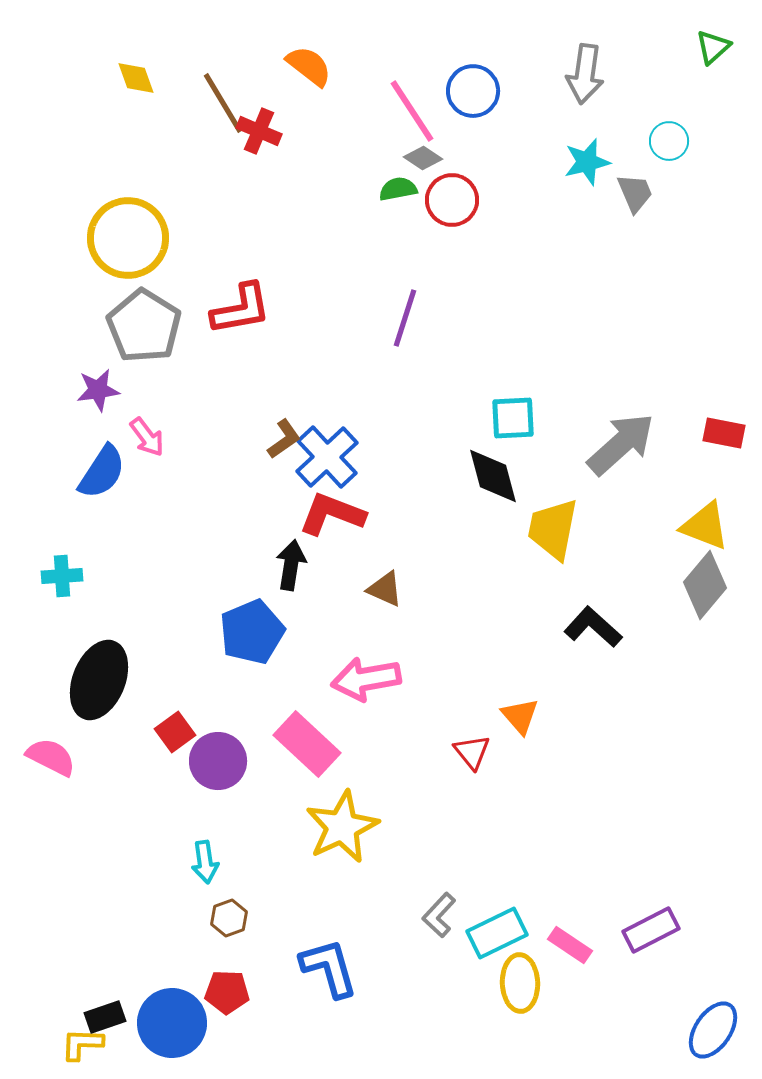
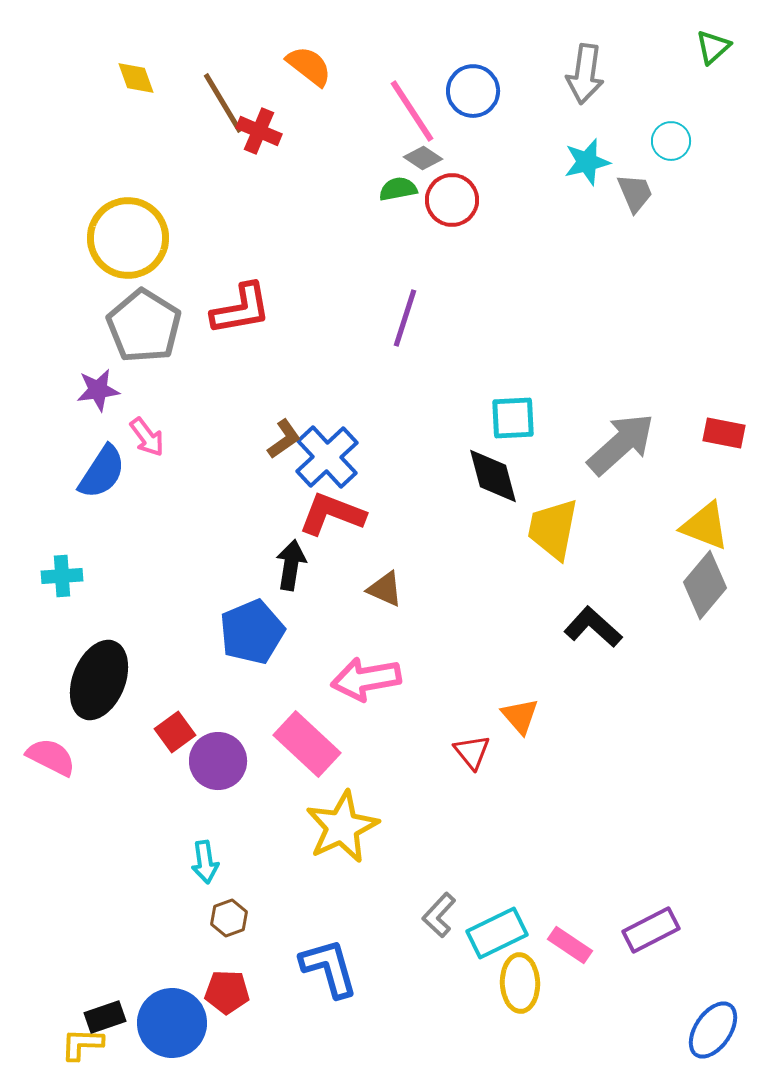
cyan circle at (669, 141): moved 2 px right
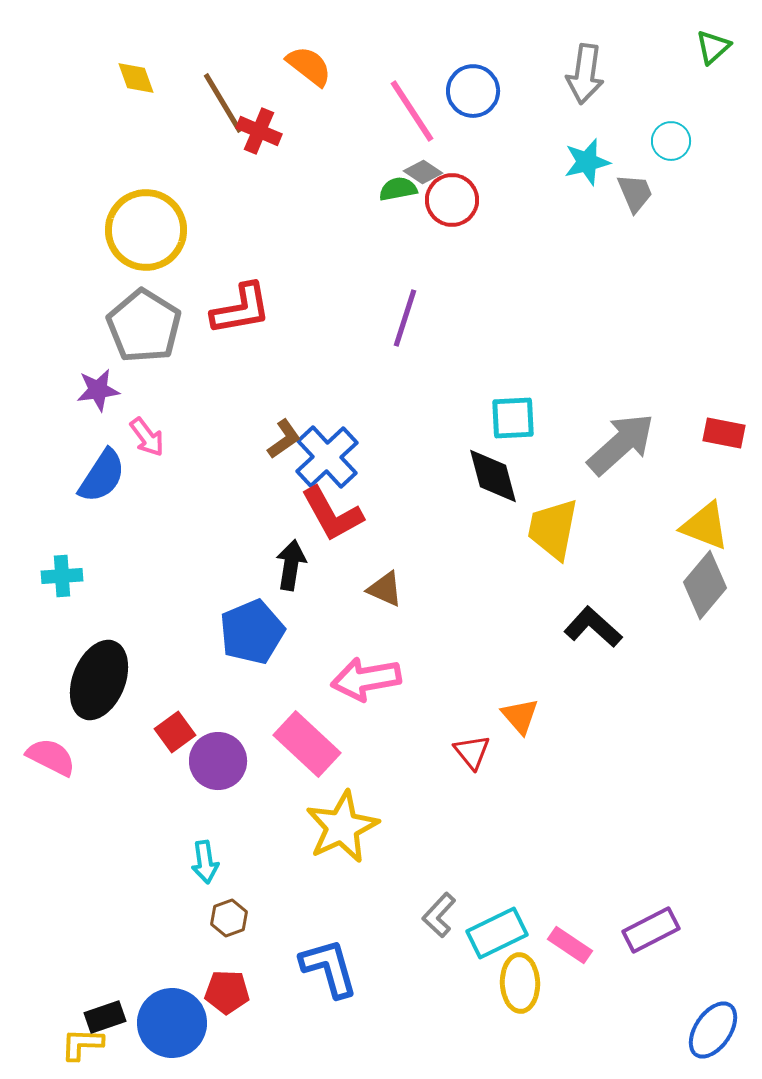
gray diamond at (423, 158): moved 14 px down
yellow circle at (128, 238): moved 18 px right, 8 px up
blue semicircle at (102, 472): moved 4 px down
red L-shape at (332, 514): rotated 140 degrees counterclockwise
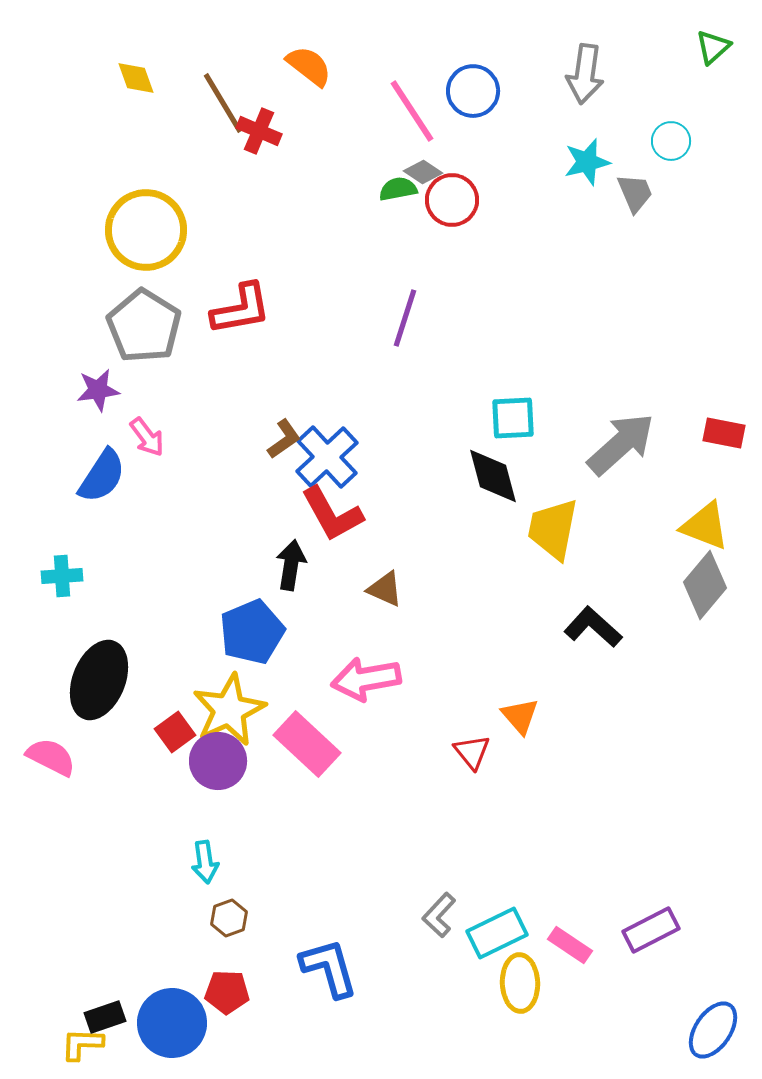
yellow star at (342, 827): moved 113 px left, 117 px up
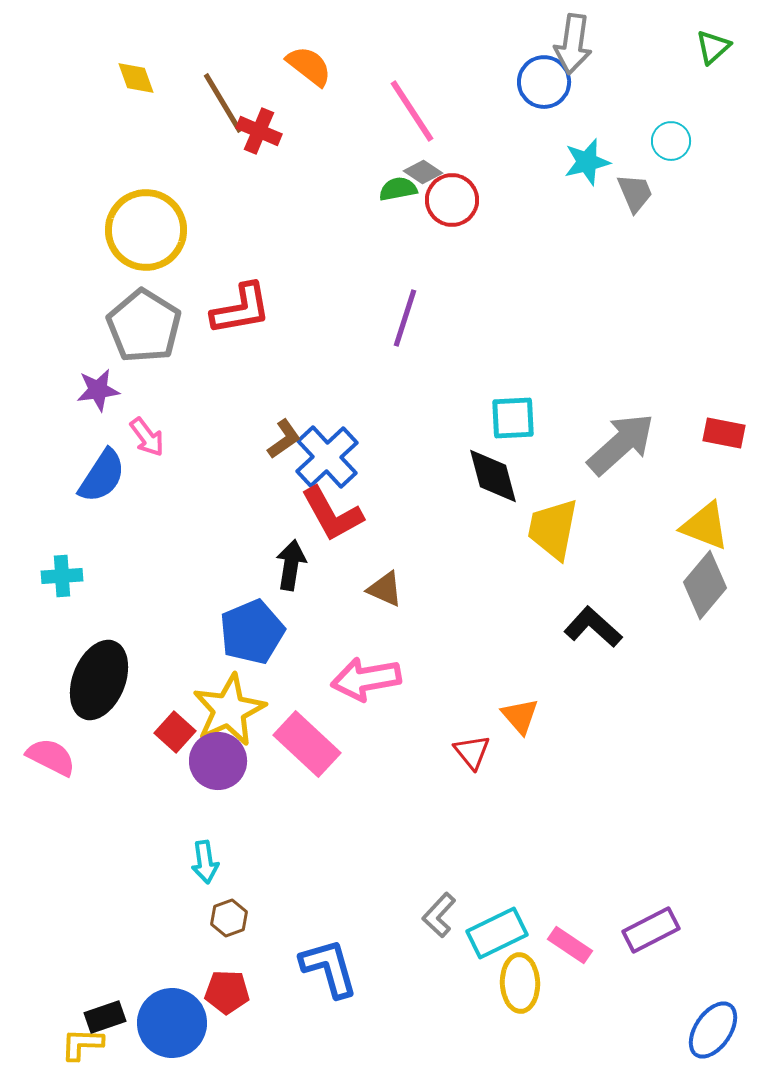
gray arrow at (585, 74): moved 12 px left, 30 px up
blue circle at (473, 91): moved 71 px right, 9 px up
red square at (175, 732): rotated 12 degrees counterclockwise
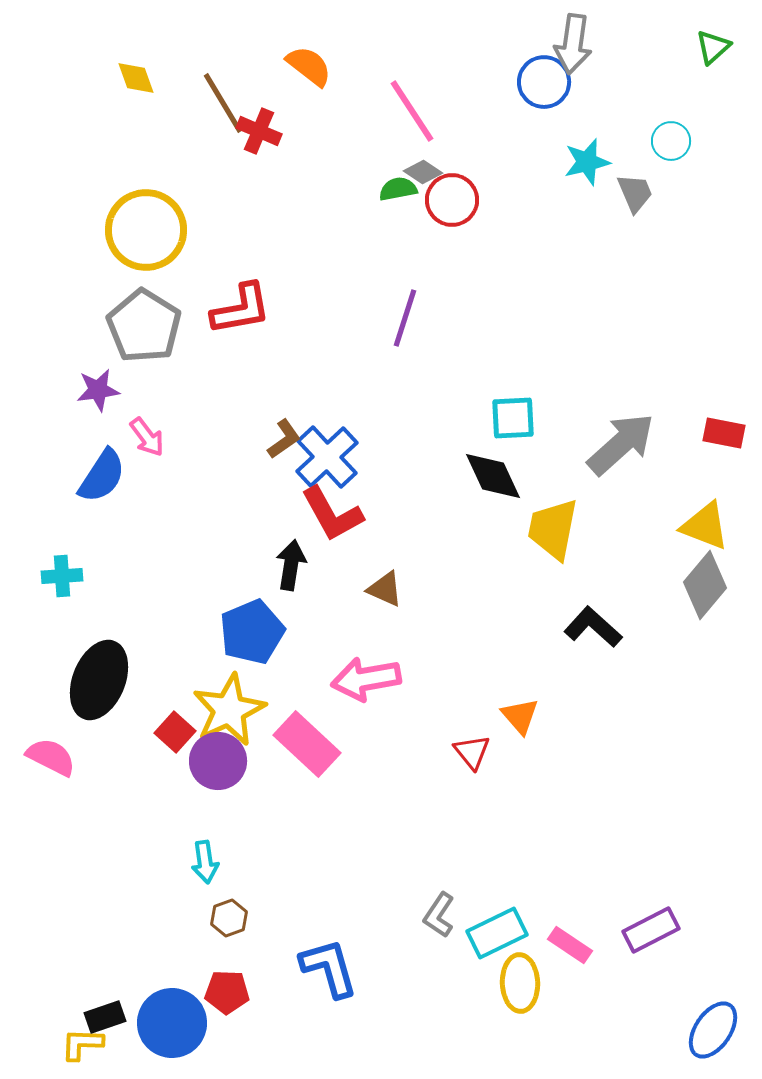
black diamond at (493, 476): rotated 10 degrees counterclockwise
gray L-shape at (439, 915): rotated 9 degrees counterclockwise
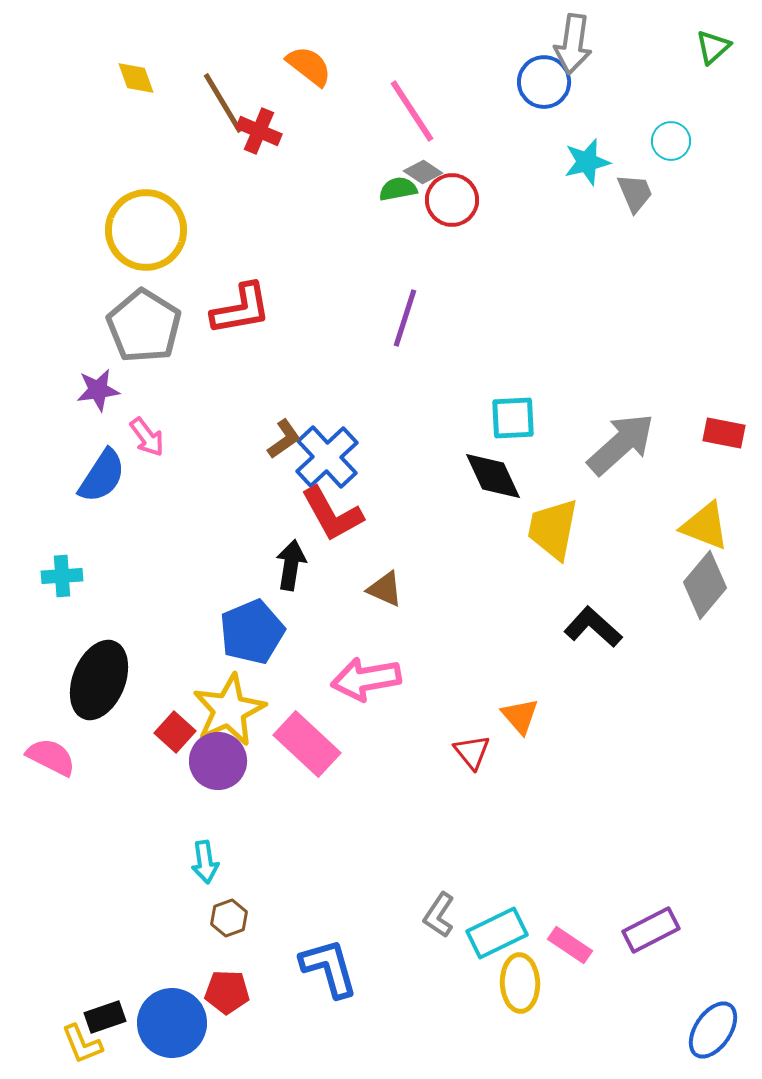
yellow L-shape at (82, 1044): rotated 114 degrees counterclockwise
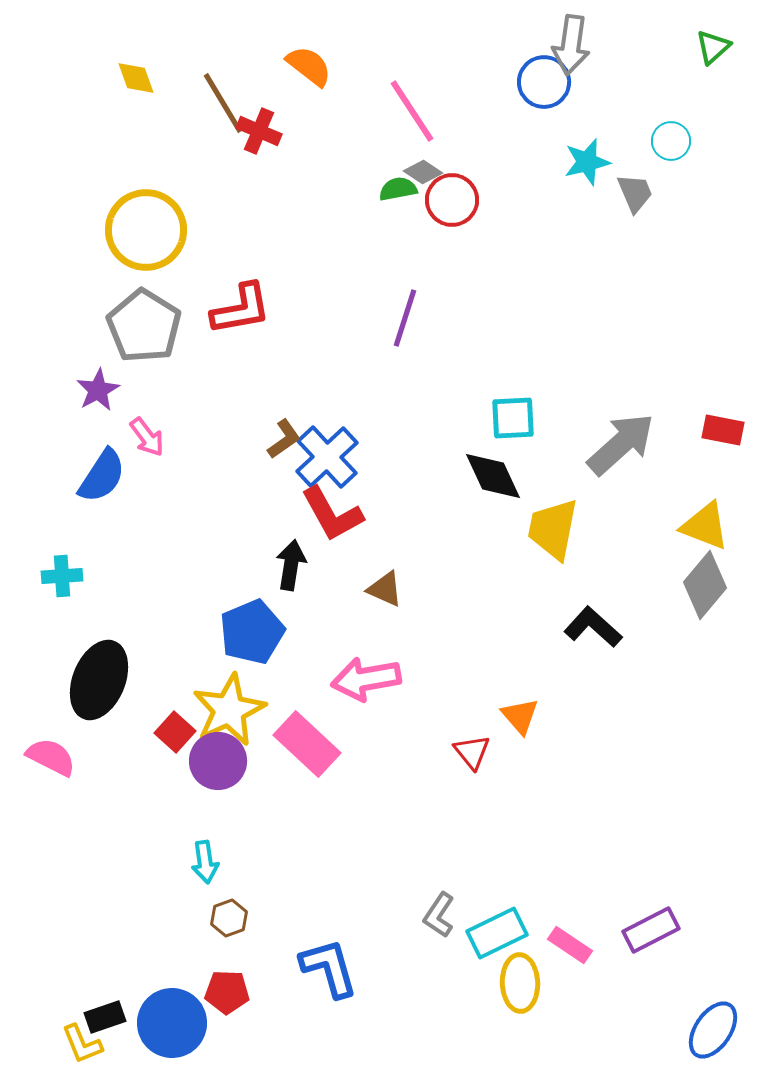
gray arrow at (573, 44): moved 2 px left, 1 px down
purple star at (98, 390): rotated 21 degrees counterclockwise
red rectangle at (724, 433): moved 1 px left, 3 px up
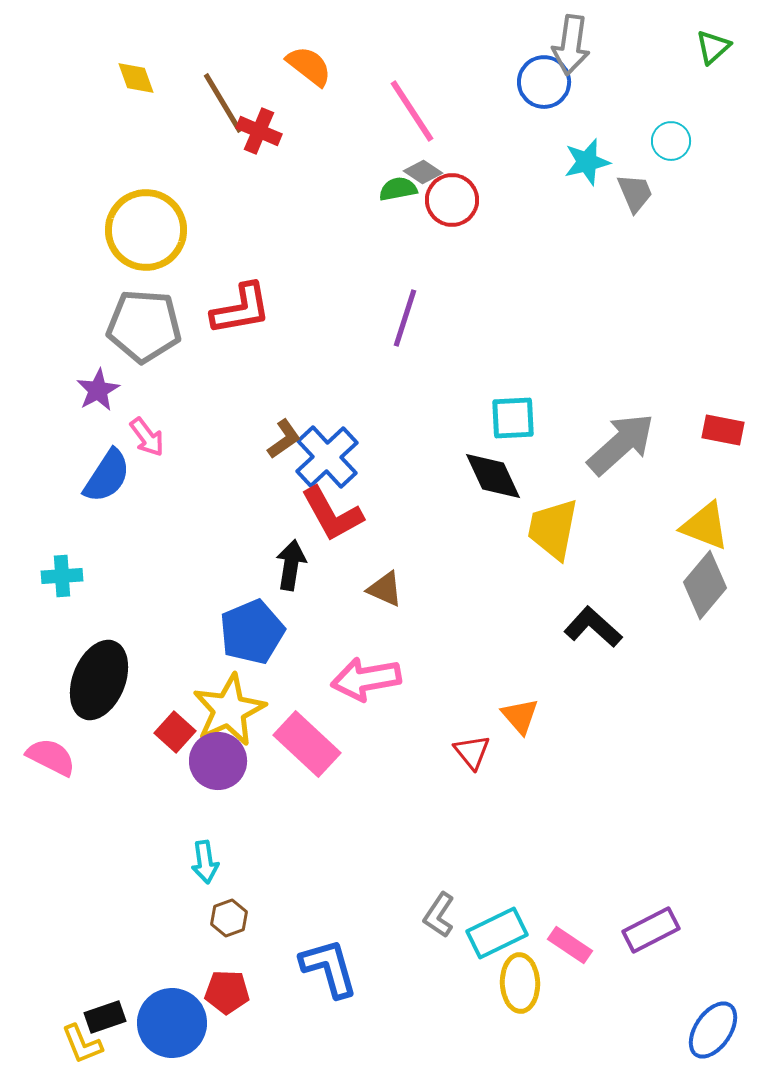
gray pentagon at (144, 326): rotated 28 degrees counterclockwise
blue semicircle at (102, 476): moved 5 px right
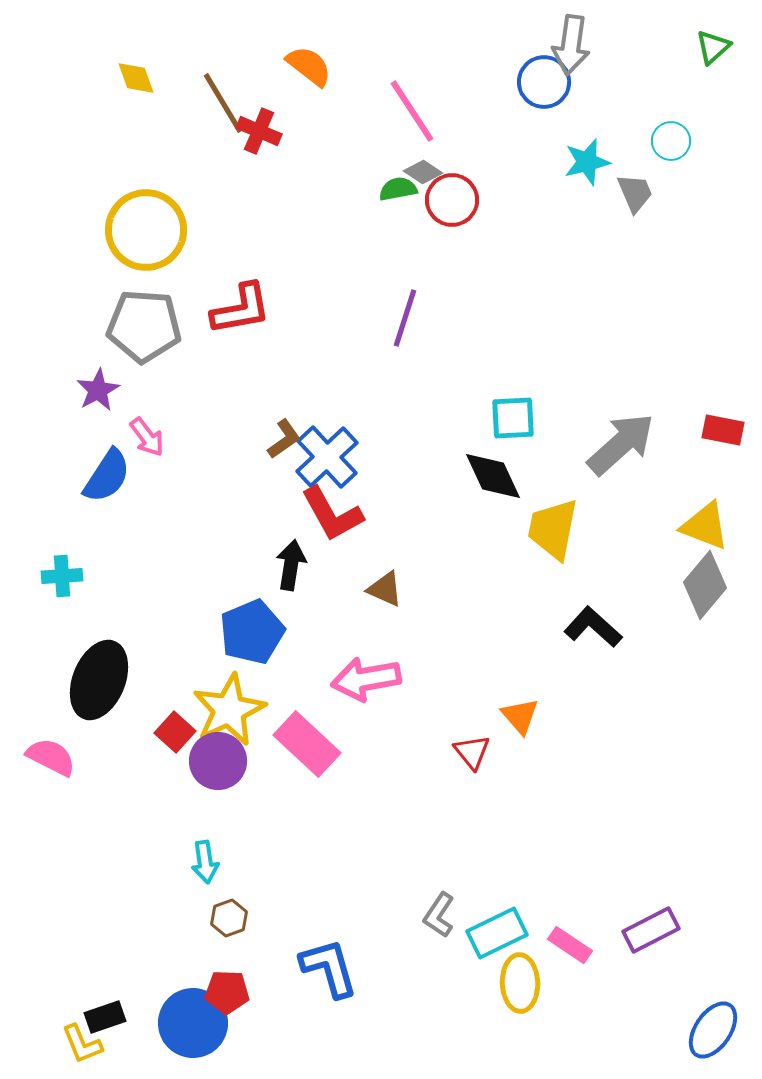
blue circle at (172, 1023): moved 21 px right
